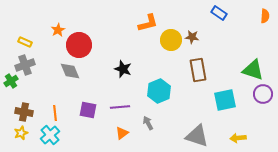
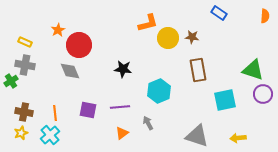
yellow circle: moved 3 px left, 2 px up
gray cross: rotated 30 degrees clockwise
black star: rotated 12 degrees counterclockwise
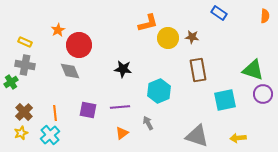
green cross: moved 1 px down
brown cross: rotated 36 degrees clockwise
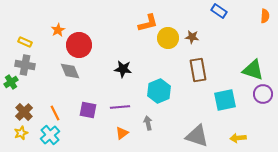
blue rectangle: moved 2 px up
orange line: rotated 21 degrees counterclockwise
gray arrow: rotated 16 degrees clockwise
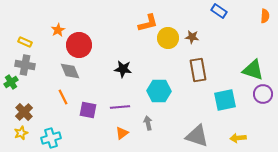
cyan hexagon: rotated 25 degrees clockwise
orange line: moved 8 px right, 16 px up
cyan cross: moved 1 px right, 3 px down; rotated 24 degrees clockwise
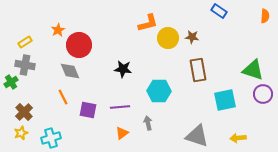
yellow rectangle: rotated 56 degrees counterclockwise
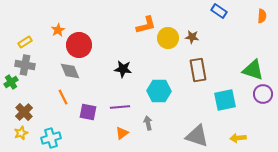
orange semicircle: moved 3 px left
orange L-shape: moved 2 px left, 2 px down
purple square: moved 2 px down
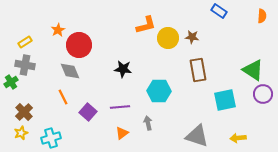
green triangle: rotated 15 degrees clockwise
purple square: rotated 30 degrees clockwise
